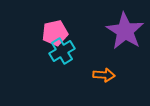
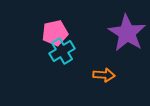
purple star: moved 2 px right, 2 px down
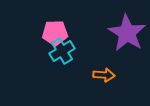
pink pentagon: rotated 10 degrees clockwise
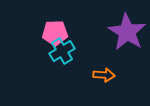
purple star: moved 1 px up
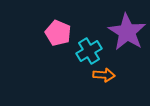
pink pentagon: moved 3 px right; rotated 25 degrees clockwise
cyan cross: moved 27 px right
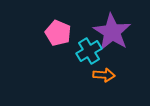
purple star: moved 15 px left
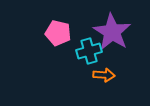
pink pentagon: rotated 10 degrees counterclockwise
cyan cross: rotated 15 degrees clockwise
